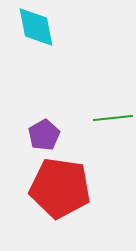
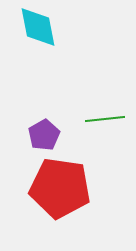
cyan diamond: moved 2 px right
green line: moved 8 px left, 1 px down
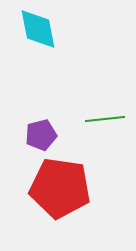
cyan diamond: moved 2 px down
purple pentagon: moved 3 px left; rotated 16 degrees clockwise
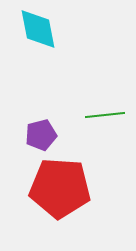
green line: moved 4 px up
red pentagon: rotated 4 degrees counterclockwise
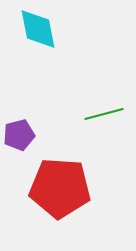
green line: moved 1 px left, 1 px up; rotated 9 degrees counterclockwise
purple pentagon: moved 22 px left
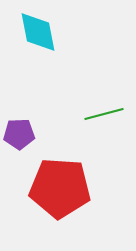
cyan diamond: moved 3 px down
purple pentagon: moved 1 px up; rotated 12 degrees clockwise
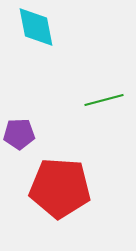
cyan diamond: moved 2 px left, 5 px up
green line: moved 14 px up
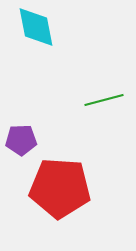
purple pentagon: moved 2 px right, 6 px down
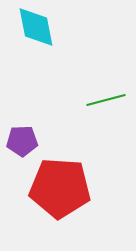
green line: moved 2 px right
purple pentagon: moved 1 px right, 1 px down
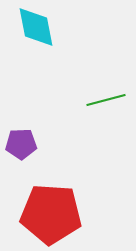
purple pentagon: moved 1 px left, 3 px down
red pentagon: moved 9 px left, 26 px down
